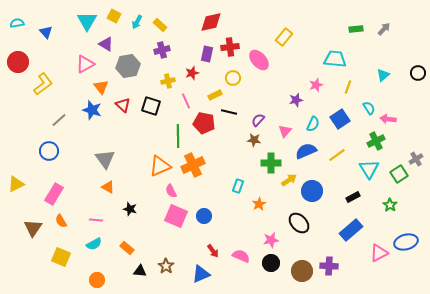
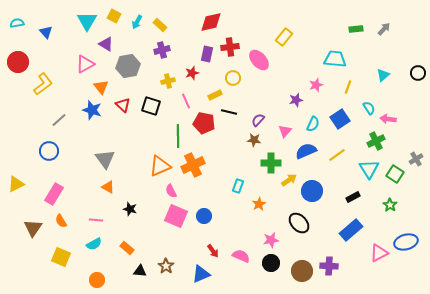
green square at (399, 174): moved 4 px left; rotated 24 degrees counterclockwise
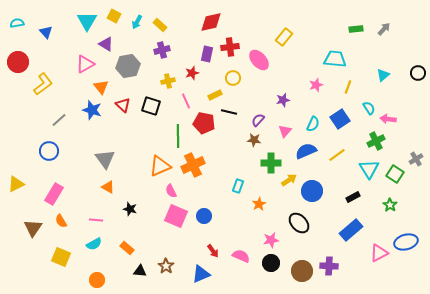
purple star at (296, 100): moved 13 px left
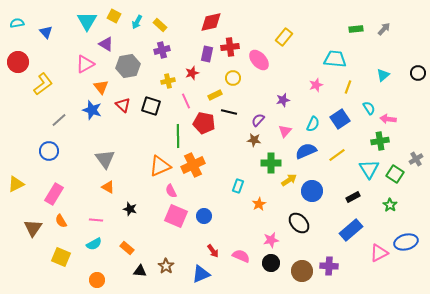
green cross at (376, 141): moved 4 px right; rotated 18 degrees clockwise
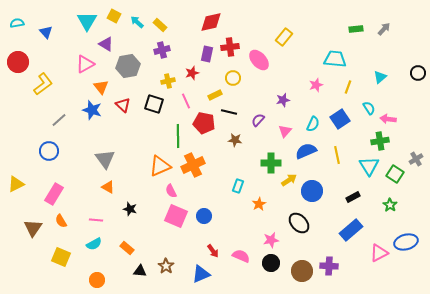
cyan arrow at (137, 22): rotated 104 degrees clockwise
cyan triangle at (383, 75): moved 3 px left, 2 px down
black square at (151, 106): moved 3 px right, 2 px up
brown star at (254, 140): moved 19 px left
yellow line at (337, 155): rotated 66 degrees counterclockwise
cyan triangle at (369, 169): moved 3 px up
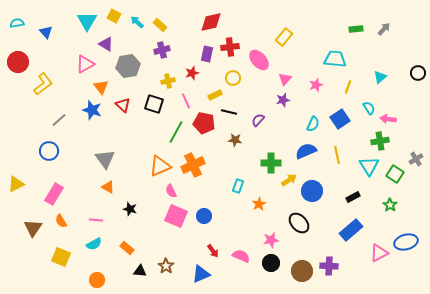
pink triangle at (285, 131): moved 52 px up
green line at (178, 136): moved 2 px left, 4 px up; rotated 30 degrees clockwise
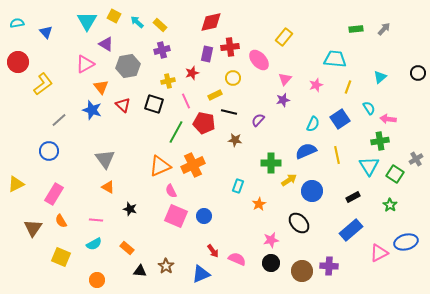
pink semicircle at (241, 256): moved 4 px left, 3 px down
